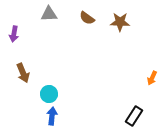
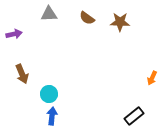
purple arrow: rotated 112 degrees counterclockwise
brown arrow: moved 1 px left, 1 px down
black rectangle: rotated 18 degrees clockwise
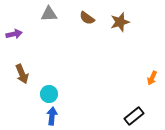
brown star: rotated 18 degrees counterclockwise
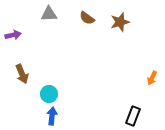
purple arrow: moved 1 px left, 1 px down
black rectangle: moved 1 px left; rotated 30 degrees counterclockwise
